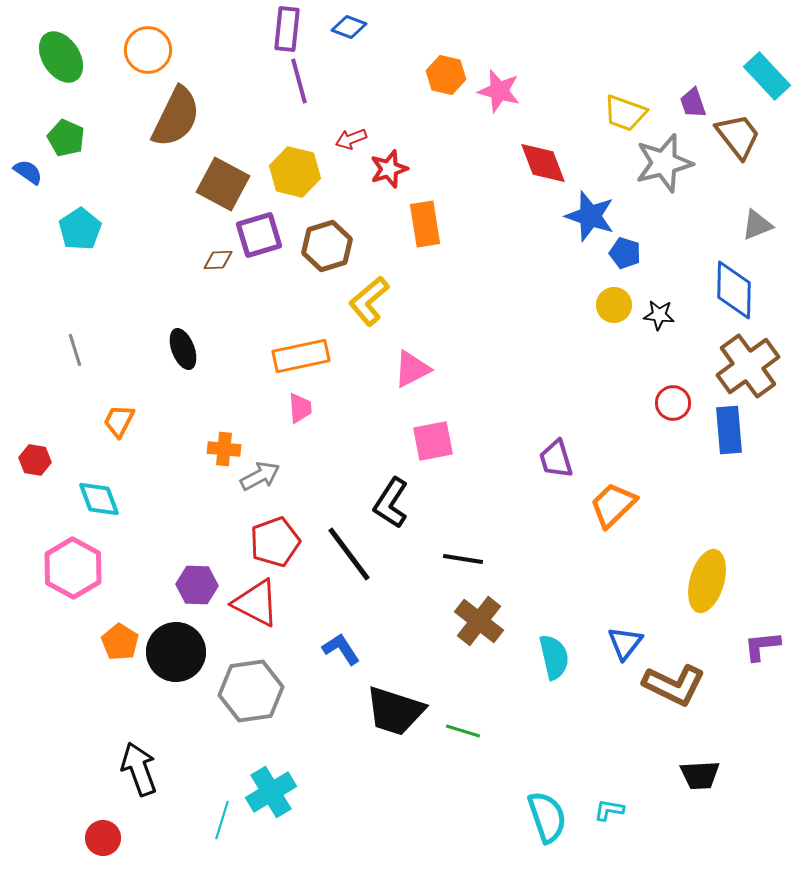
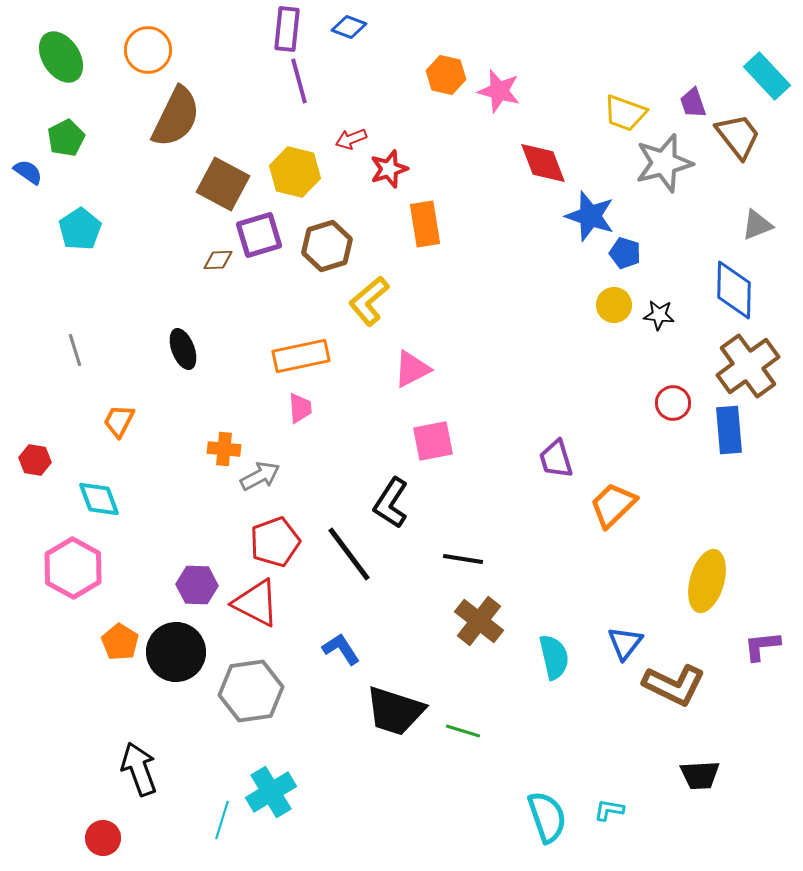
green pentagon at (66, 138): rotated 21 degrees clockwise
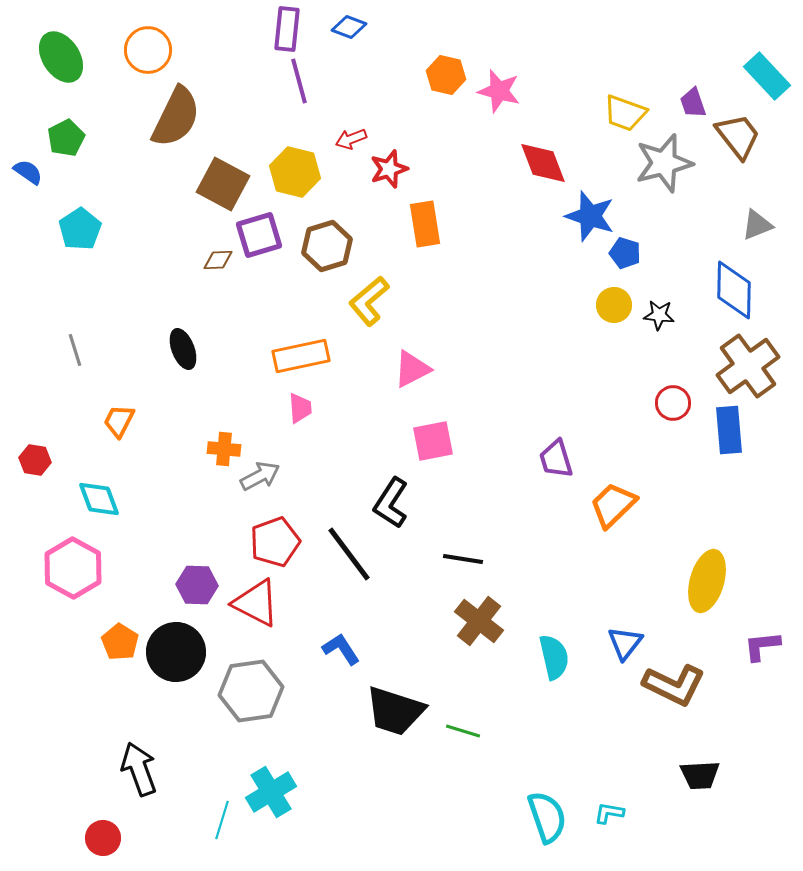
cyan L-shape at (609, 810): moved 3 px down
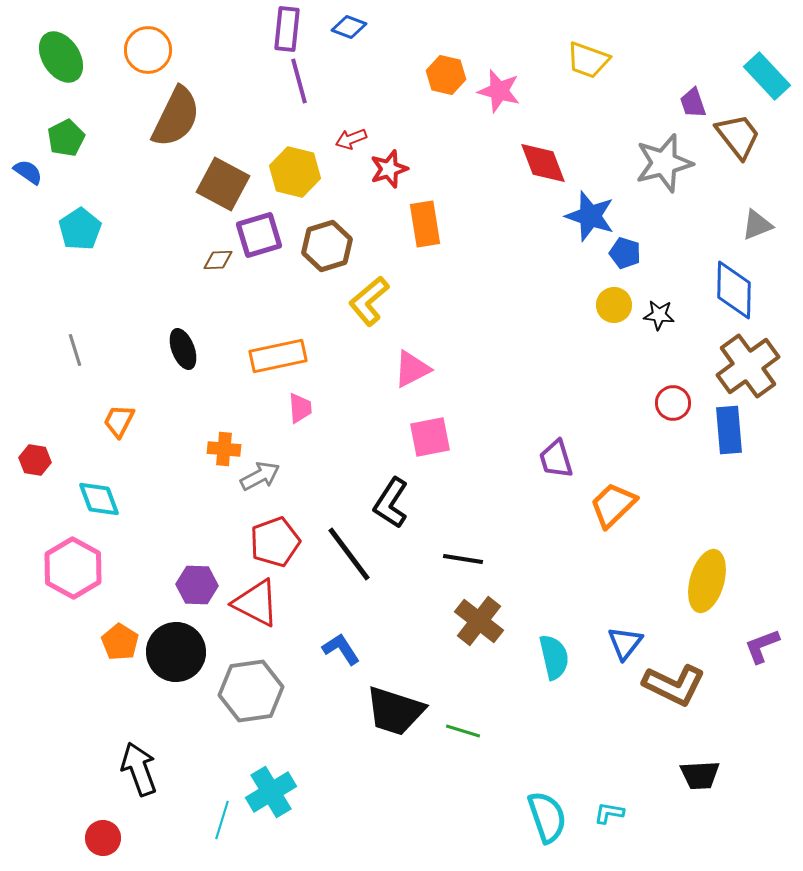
yellow trapezoid at (625, 113): moved 37 px left, 53 px up
orange rectangle at (301, 356): moved 23 px left
pink square at (433, 441): moved 3 px left, 4 px up
purple L-shape at (762, 646): rotated 15 degrees counterclockwise
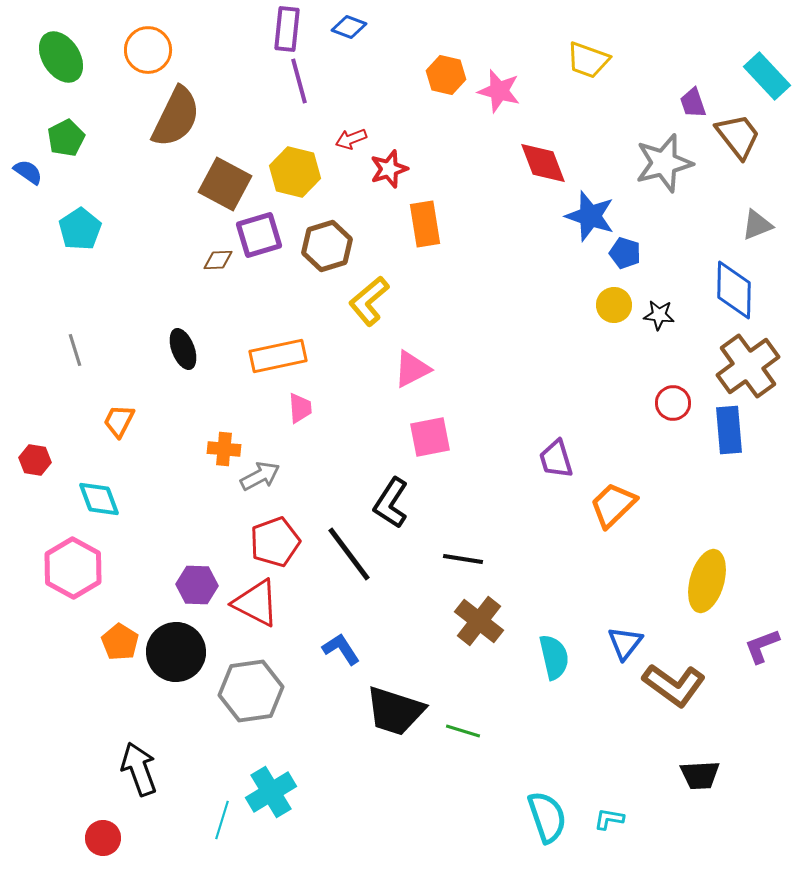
brown square at (223, 184): moved 2 px right
brown L-shape at (674, 685): rotated 10 degrees clockwise
cyan L-shape at (609, 813): moved 6 px down
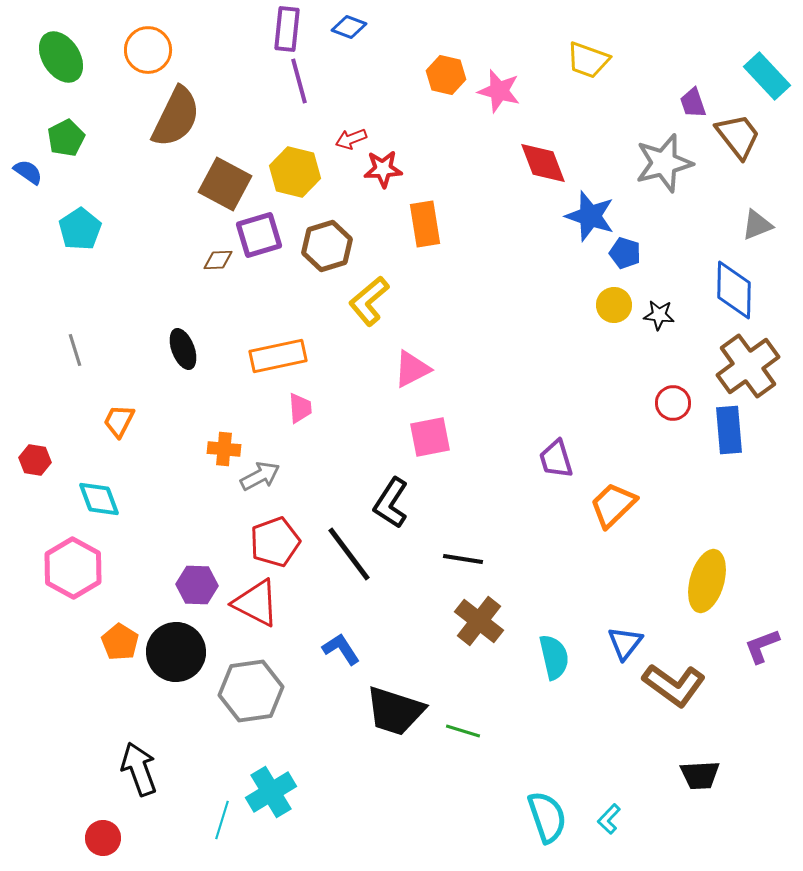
red star at (389, 169): moved 6 px left; rotated 15 degrees clockwise
cyan L-shape at (609, 819): rotated 56 degrees counterclockwise
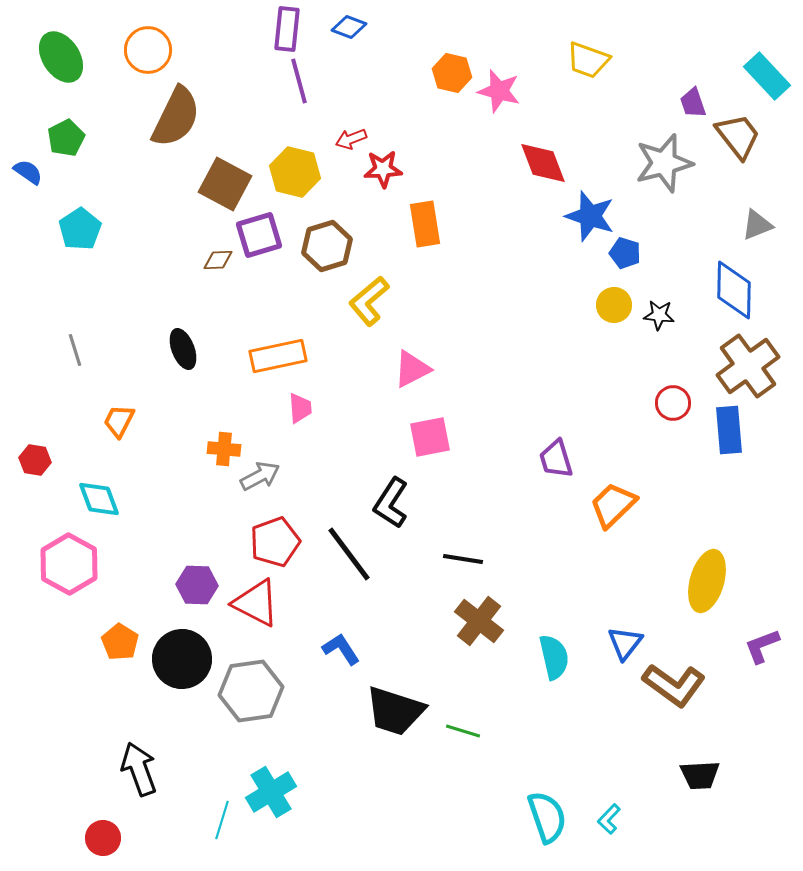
orange hexagon at (446, 75): moved 6 px right, 2 px up
pink hexagon at (73, 568): moved 4 px left, 4 px up
black circle at (176, 652): moved 6 px right, 7 px down
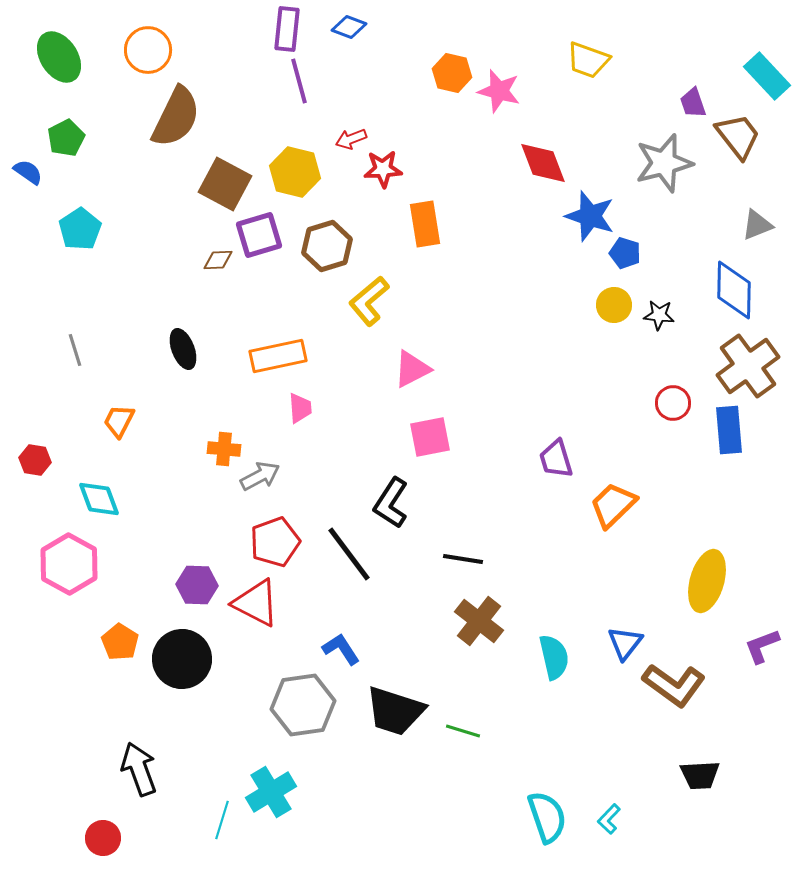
green ellipse at (61, 57): moved 2 px left
gray hexagon at (251, 691): moved 52 px right, 14 px down
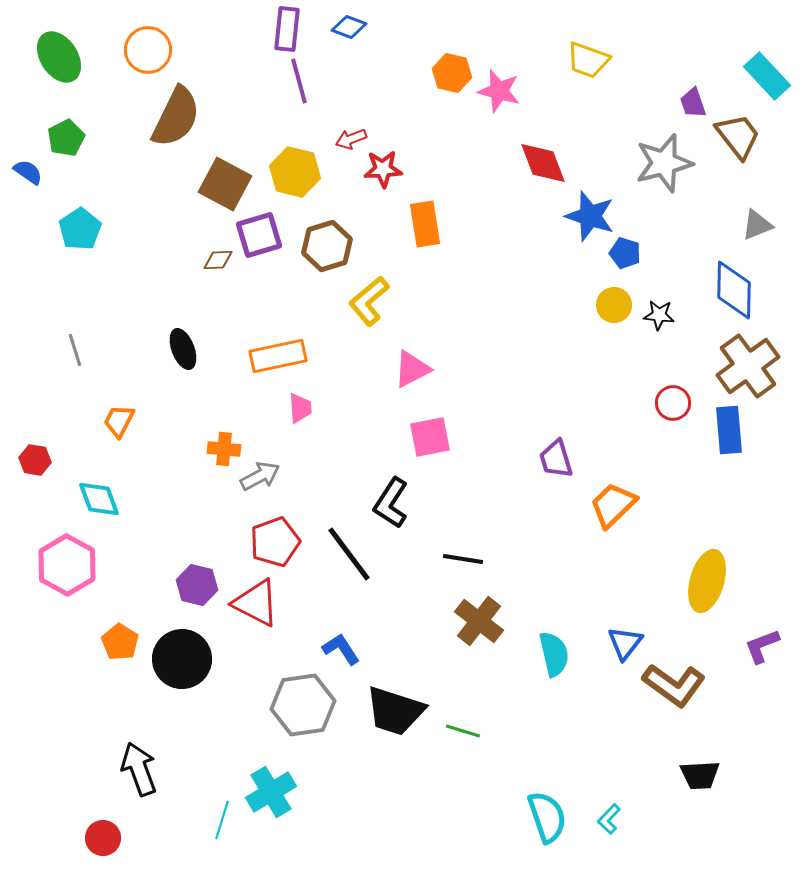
pink hexagon at (69, 564): moved 2 px left, 1 px down
purple hexagon at (197, 585): rotated 12 degrees clockwise
cyan semicircle at (554, 657): moved 3 px up
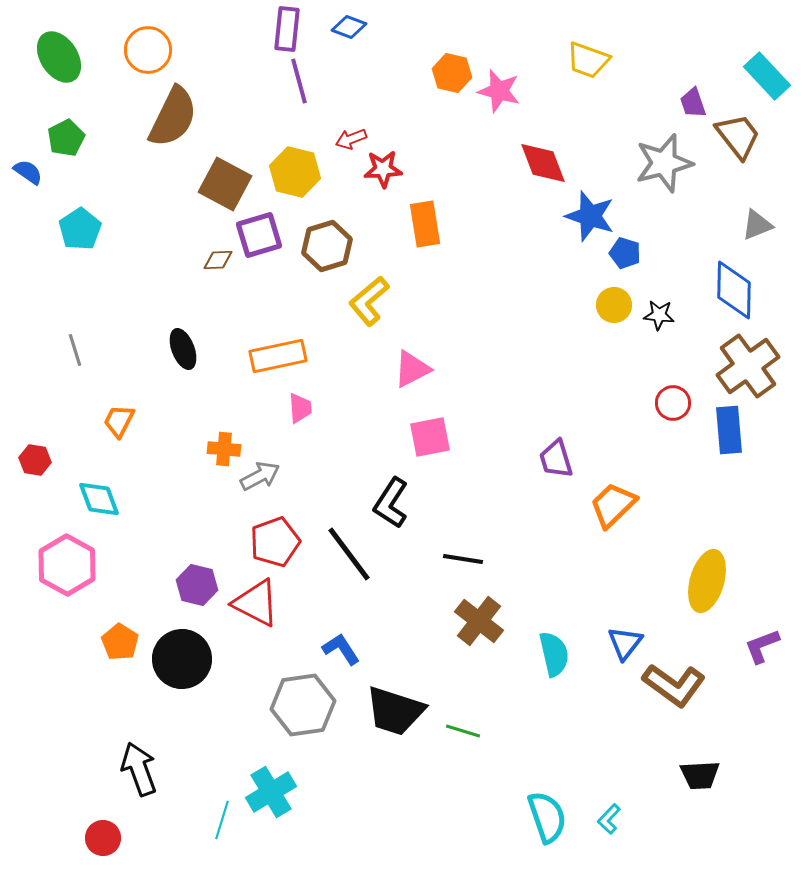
brown semicircle at (176, 117): moved 3 px left
